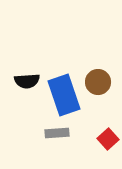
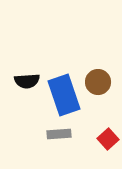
gray rectangle: moved 2 px right, 1 px down
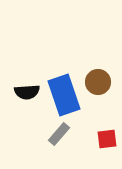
black semicircle: moved 11 px down
gray rectangle: rotated 45 degrees counterclockwise
red square: moved 1 px left; rotated 35 degrees clockwise
